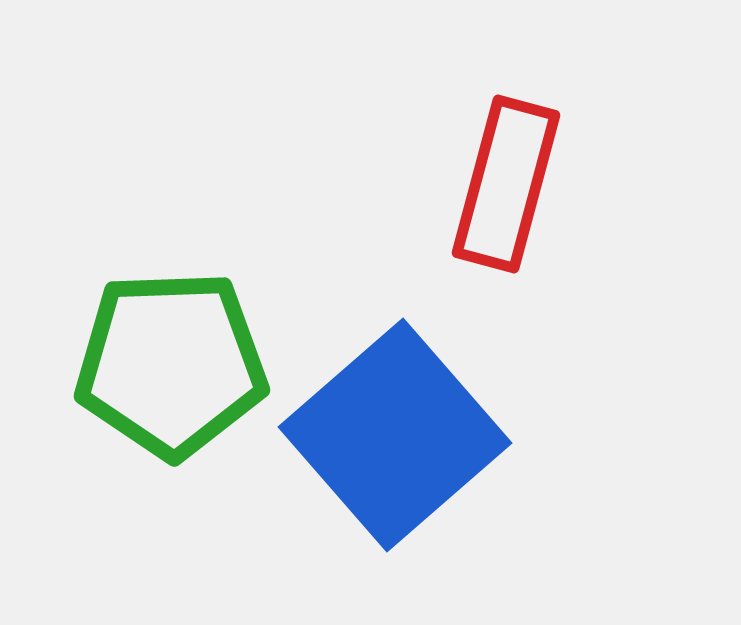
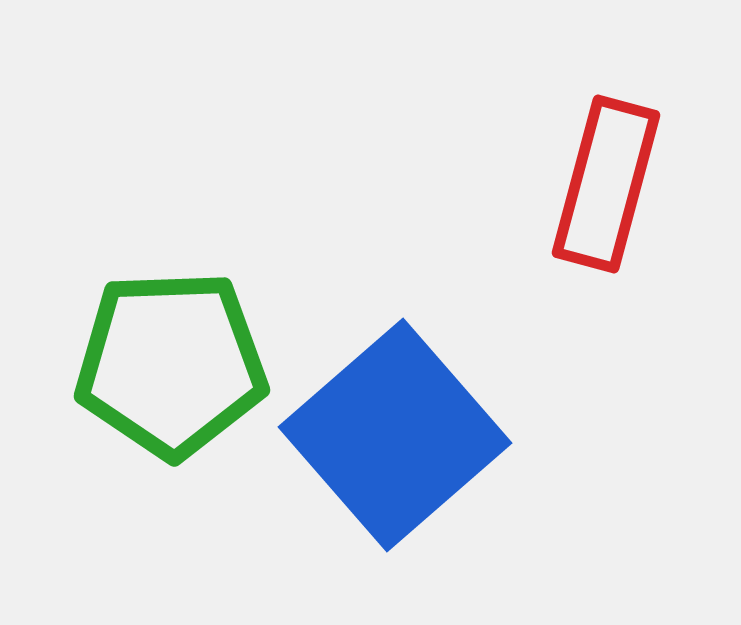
red rectangle: moved 100 px right
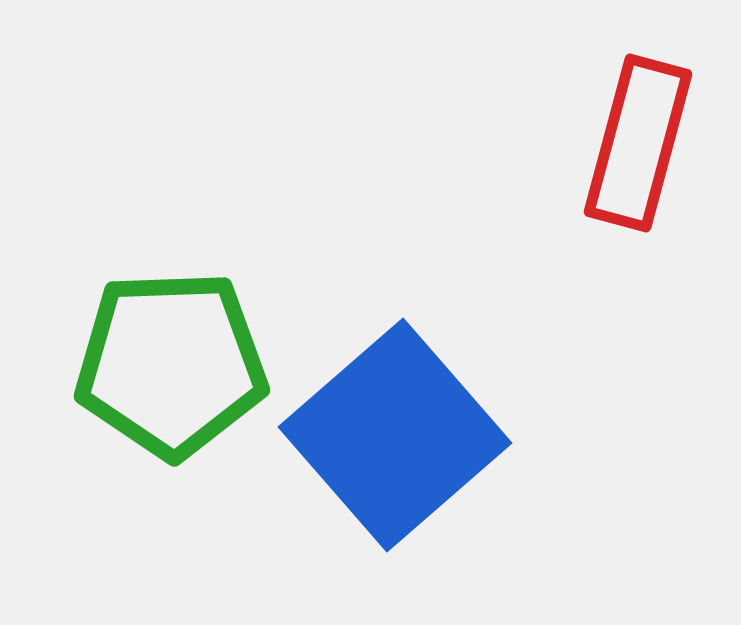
red rectangle: moved 32 px right, 41 px up
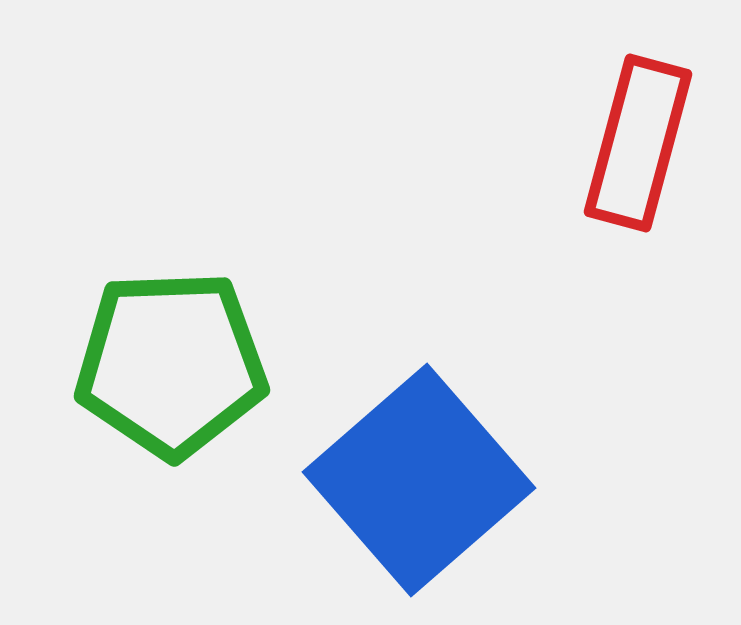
blue square: moved 24 px right, 45 px down
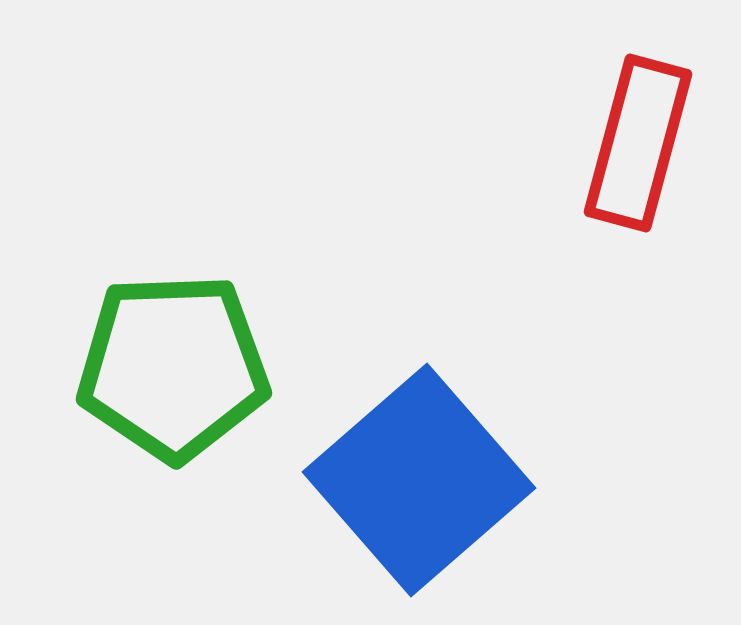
green pentagon: moved 2 px right, 3 px down
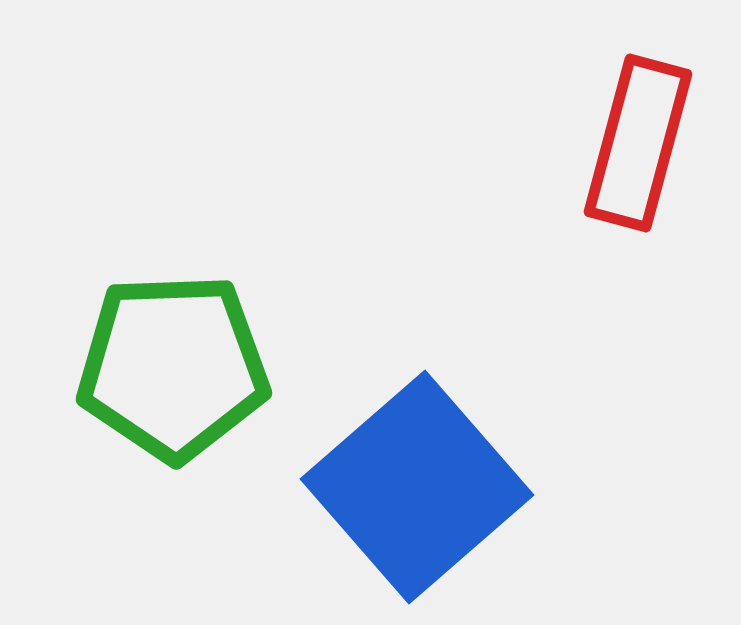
blue square: moved 2 px left, 7 px down
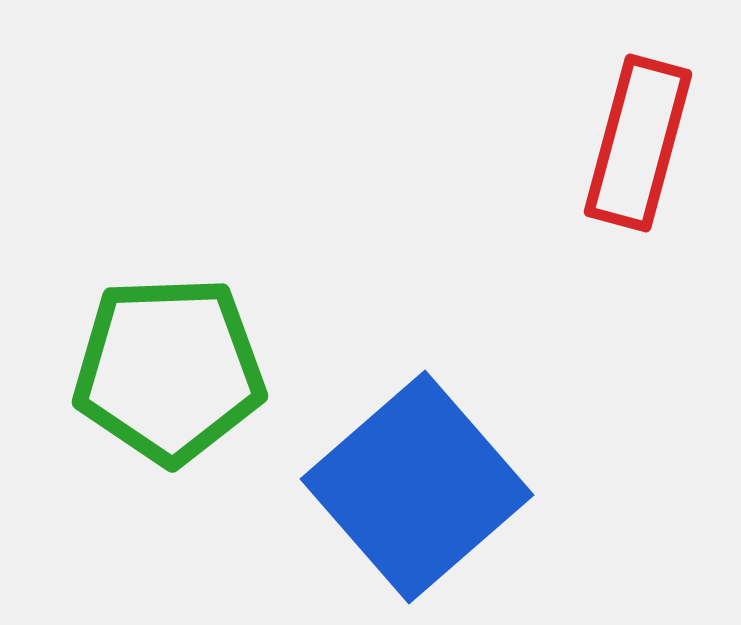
green pentagon: moved 4 px left, 3 px down
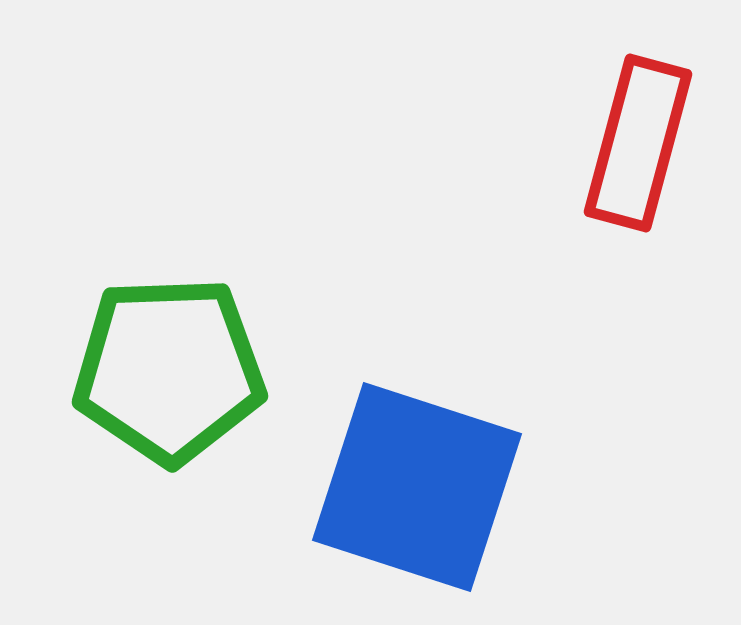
blue square: rotated 31 degrees counterclockwise
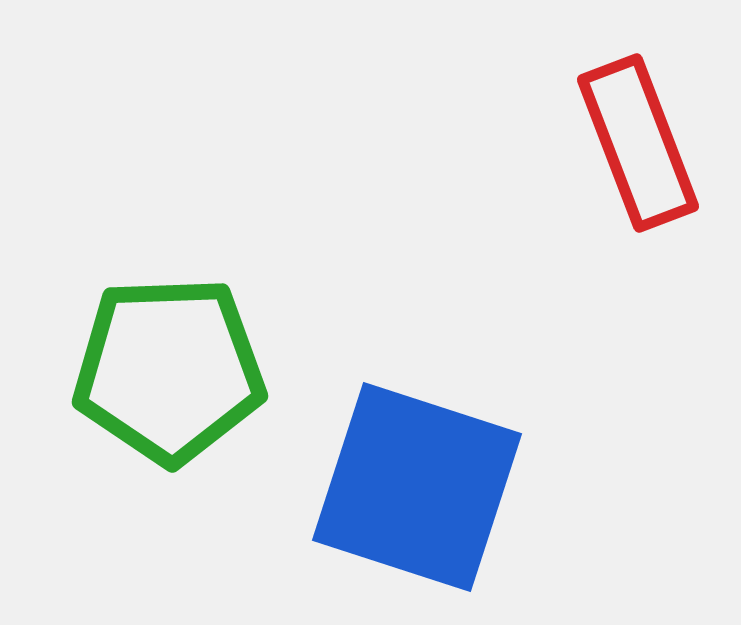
red rectangle: rotated 36 degrees counterclockwise
